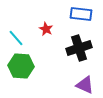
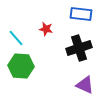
red star: rotated 16 degrees counterclockwise
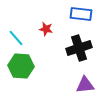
purple triangle: rotated 30 degrees counterclockwise
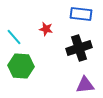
cyan line: moved 2 px left, 1 px up
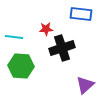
red star: rotated 16 degrees counterclockwise
cyan line: rotated 42 degrees counterclockwise
black cross: moved 17 px left
purple triangle: rotated 36 degrees counterclockwise
